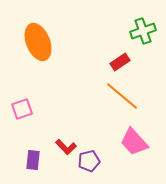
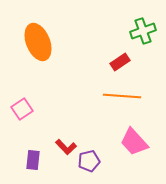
orange line: rotated 36 degrees counterclockwise
pink square: rotated 15 degrees counterclockwise
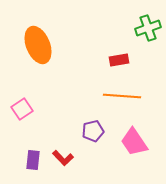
green cross: moved 5 px right, 3 px up
orange ellipse: moved 3 px down
red rectangle: moved 1 px left, 2 px up; rotated 24 degrees clockwise
pink trapezoid: rotated 8 degrees clockwise
red L-shape: moved 3 px left, 11 px down
purple pentagon: moved 4 px right, 30 px up
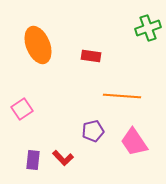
red rectangle: moved 28 px left, 4 px up; rotated 18 degrees clockwise
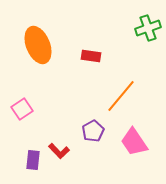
orange line: moved 1 px left; rotated 54 degrees counterclockwise
purple pentagon: rotated 15 degrees counterclockwise
red L-shape: moved 4 px left, 7 px up
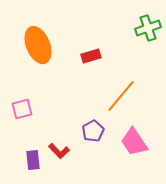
red rectangle: rotated 24 degrees counterclockwise
pink square: rotated 20 degrees clockwise
purple rectangle: rotated 12 degrees counterclockwise
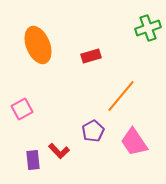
pink square: rotated 15 degrees counterclockwise
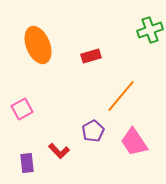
green cross: moved 2 px right, 2 px down
purple rectangle: moved 6 px left, 3 px down
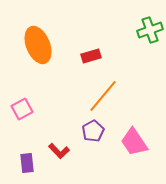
orange line: moved 18 px left
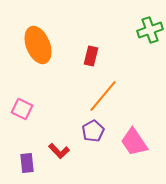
red rectangle: rotated 60 degrees counterclockwise
pink square: rotated 35 degrees counterclockwise
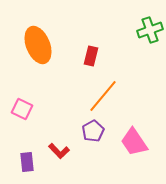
purple rectangle: moved 1 px up
